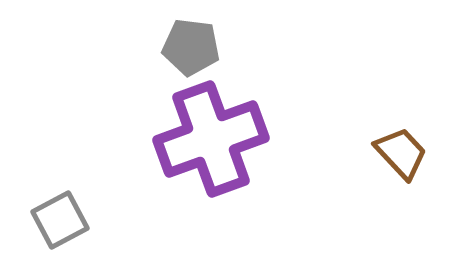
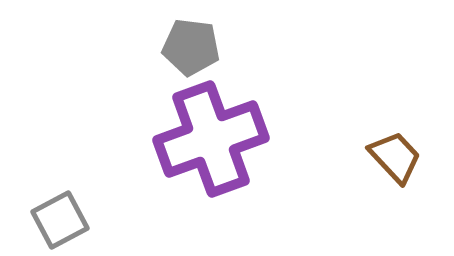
brown trapezoid: moved 6 px left, 4 px down
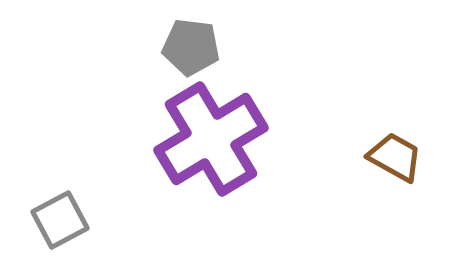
purple cross: rotated 11 degrees counterclockwise
brown trapezoid: rotated 18 degrees counterclockwise
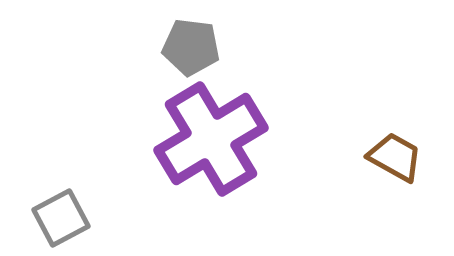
gray square: moved 1 px right, 2 px up
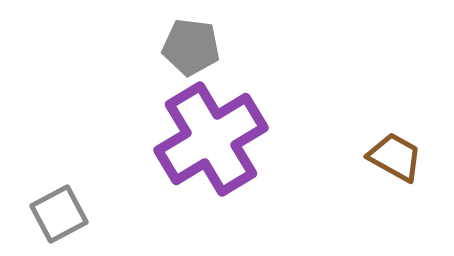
gray square: moved 2 px left, 4 px up
